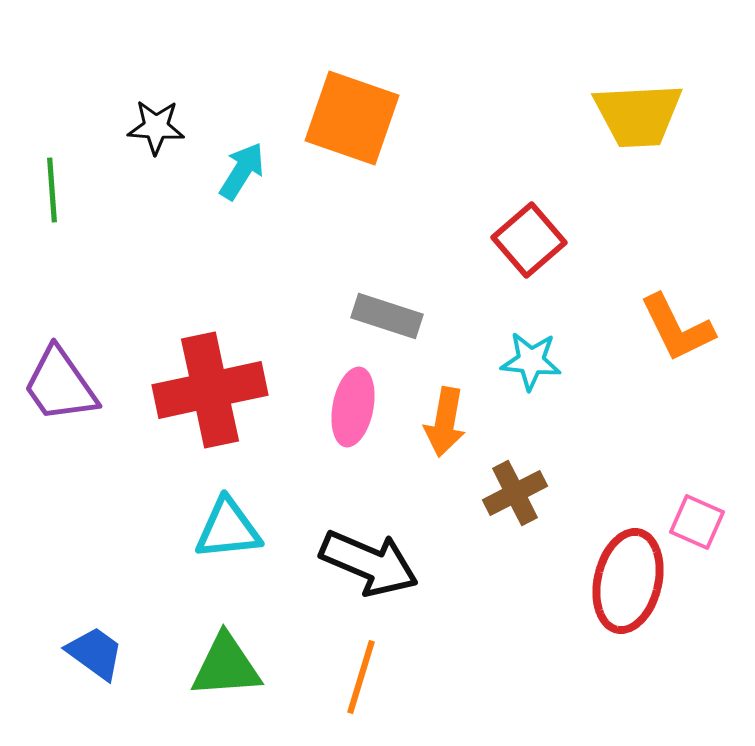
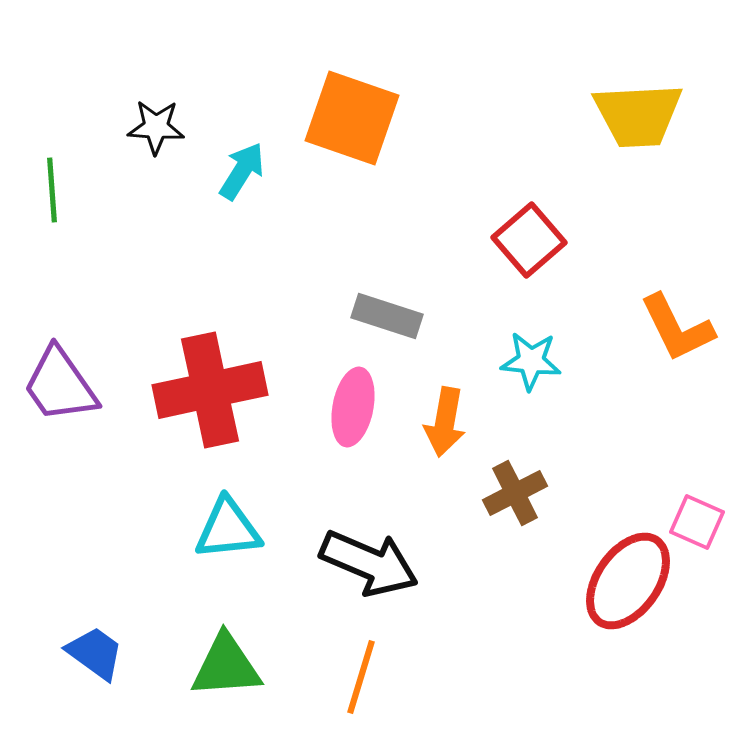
red ellipse: rotated 22 degrees clockwise
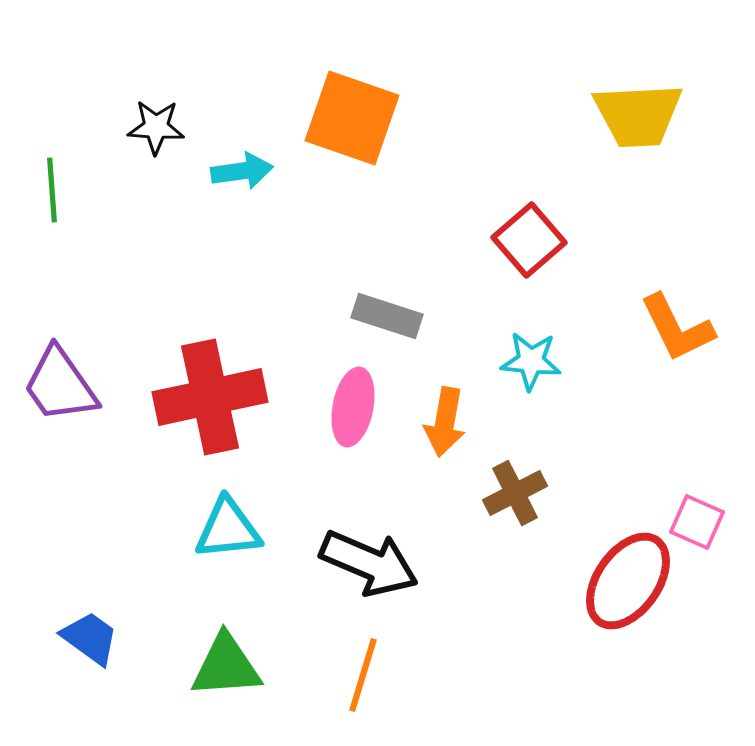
cyan arrow: rotated 50 degrees clockwise
red cross: moved 7 px down
blue trapezoid: moved 5 px left, 15 px up
orange line: moved 2 px right, 2 px up
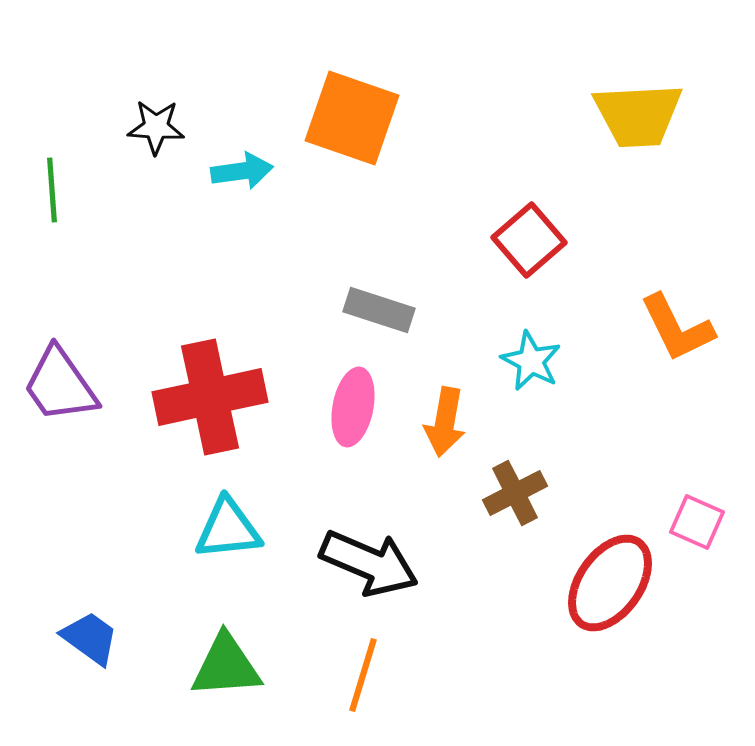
gray rectangle: moved 8 px left, 6 px up
cyan star: rotated 22 degrees clockwise
red ellipse: moved 18 px left, 2 px down
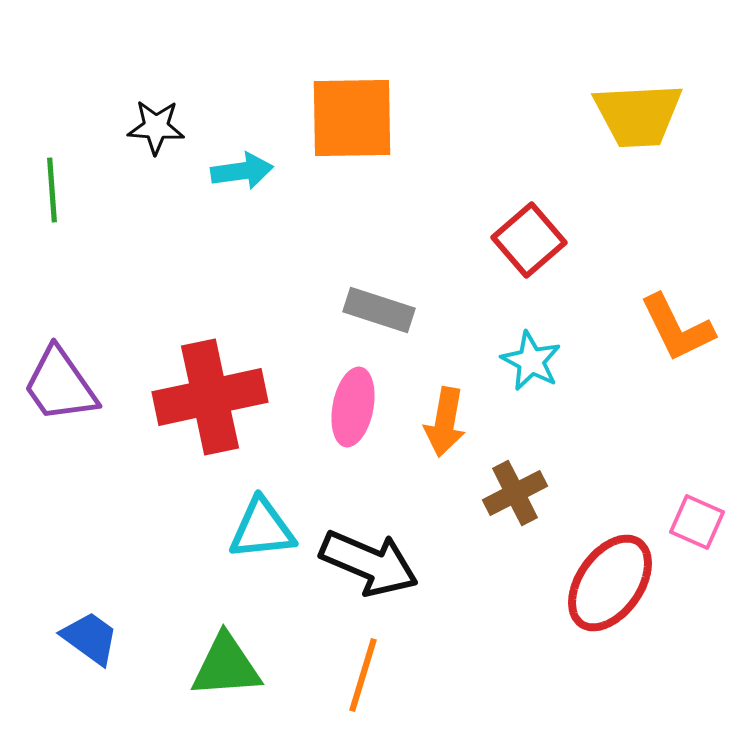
orange square: rotated 20 degrees counterclockwise
cyan triangle: moved 34 px right
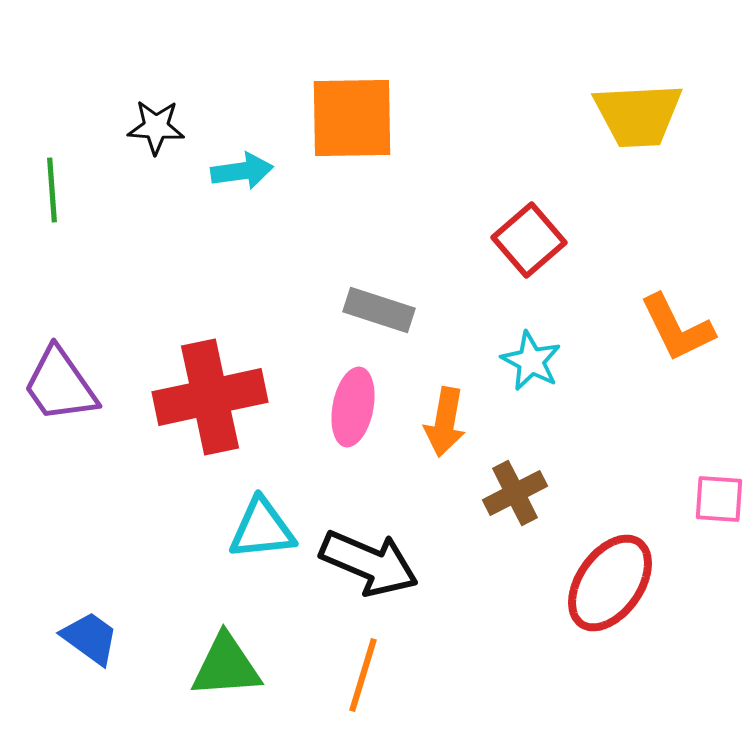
pink square: moved 22 px right, 23 px up; rotated 20 degrees counterclockwise
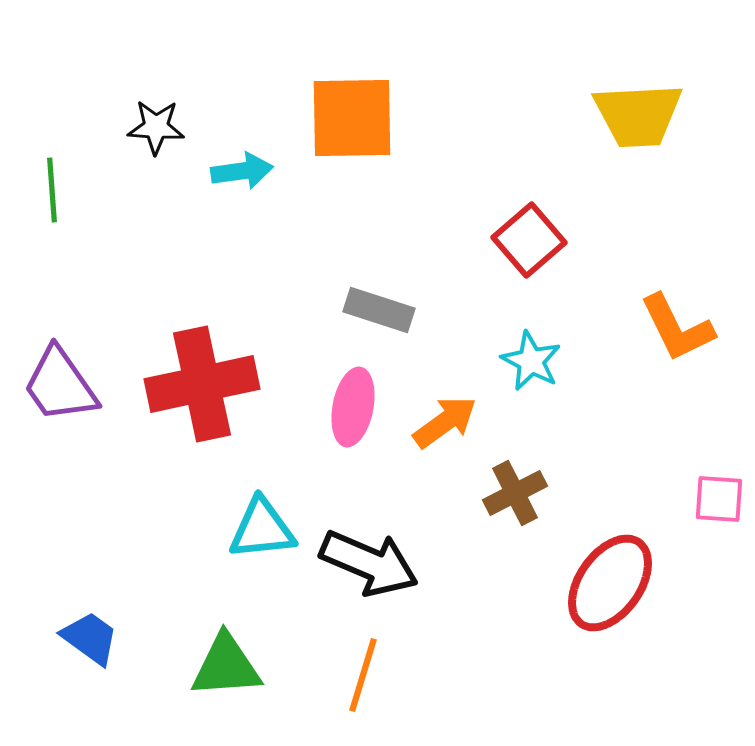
red cross: moved 8 px left, 13 px up
orange arrow: rotated 136 degrees counterclockwise
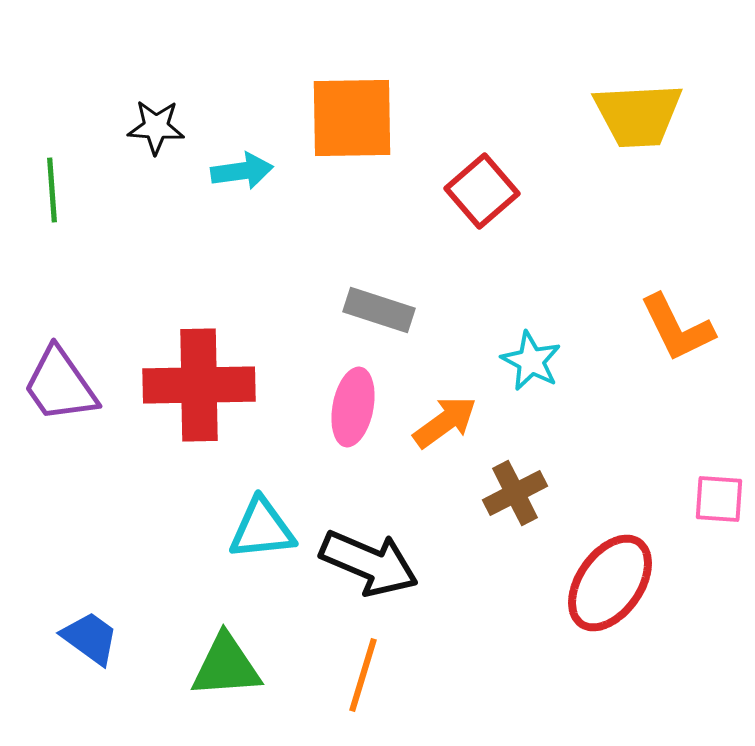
red square: moved 47 px left, 49 px up
red cross: moved 3 px left, 1 px down; rotated 11 degrees clockwise
